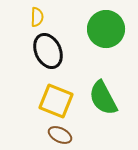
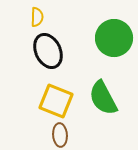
green circle: moved 8 px right, 9 px down
brown ellipse: rotated 60 degrees clockwise
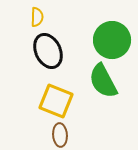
green circle: moved 2 px left, 2 px down
green semicircle: moved 17 px up
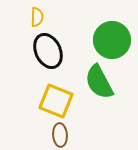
green semicircle: moved 4 px left, 1 px down
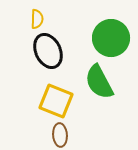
yellow semicircle: moved 2 px down
green circle: moved 1 px left, 2 px up
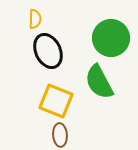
yellow semicircle: moved 2 px left
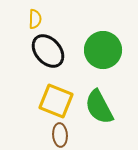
green circle: moved 8 px left, 12 px down
black ellipse: rotated 16 degrees counterclockwise
green semicircle: moved 25 px down
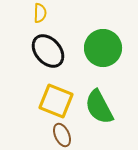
yellow semicircle: moved 5 px right, 6 px up
green circle: moved 2 px up
brown ellipse: moved 2 px right; rotated 20 degrees counterclockwise
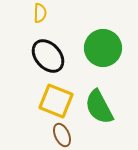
black ellipse: moved 5 px down
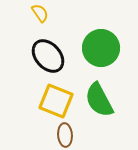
yellow semicircle: rotated 36 degrees counterclockwise
green circle: moved 2 px left
green semicircle: moved 7 px up
brown ellipse: moved 3 px right; rotated 20 degrees clockwise
